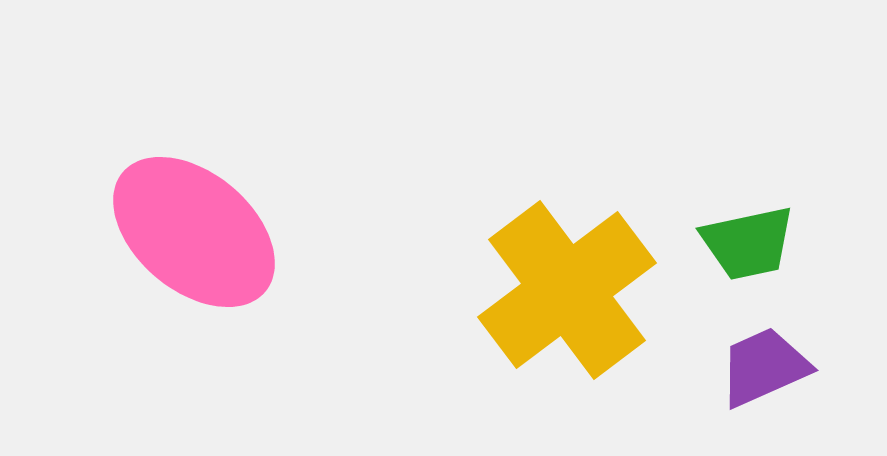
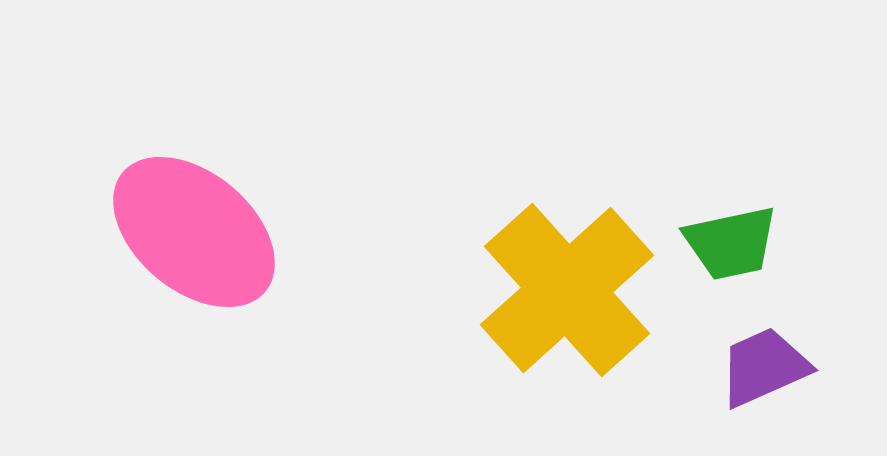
green trapezoid: moved 17 px left
yellow cross: rotated 5 degrees counterclockwise
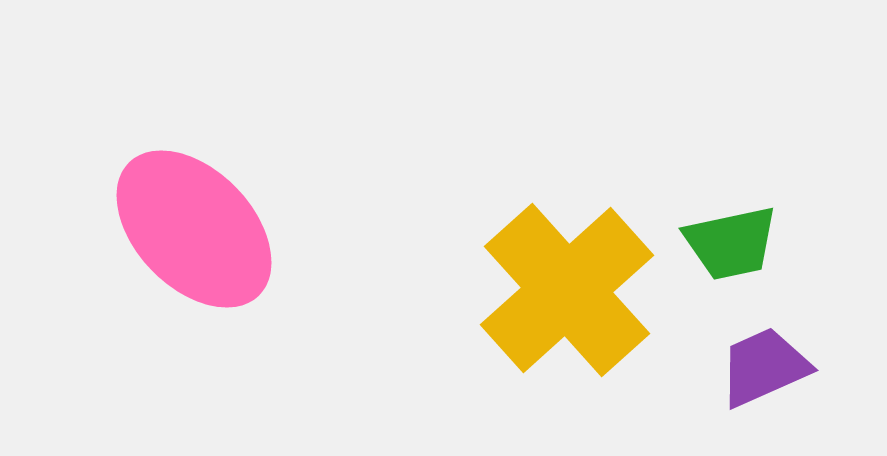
pink ellipse: moved 3 px up; rotated 6 degrees clockwise
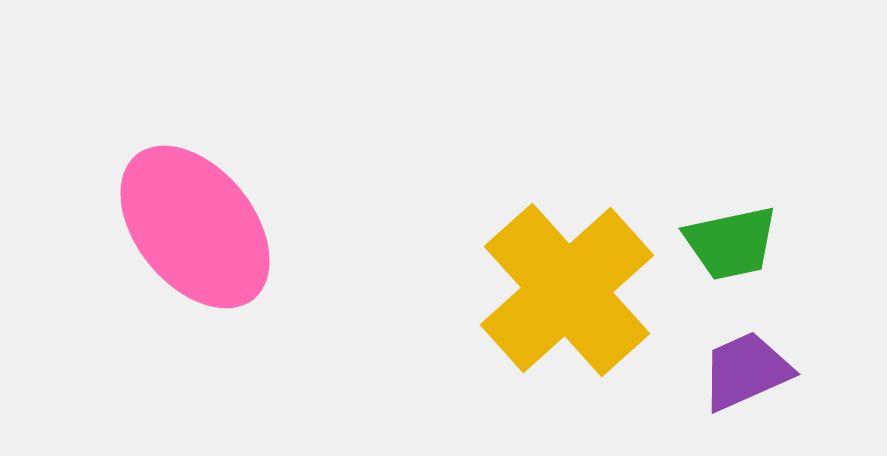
pink ellipse: moved 1 px right, 2 px up; rotated 5 degrees clockwise
purple trapezoid: moved 18 px left, 4 px down
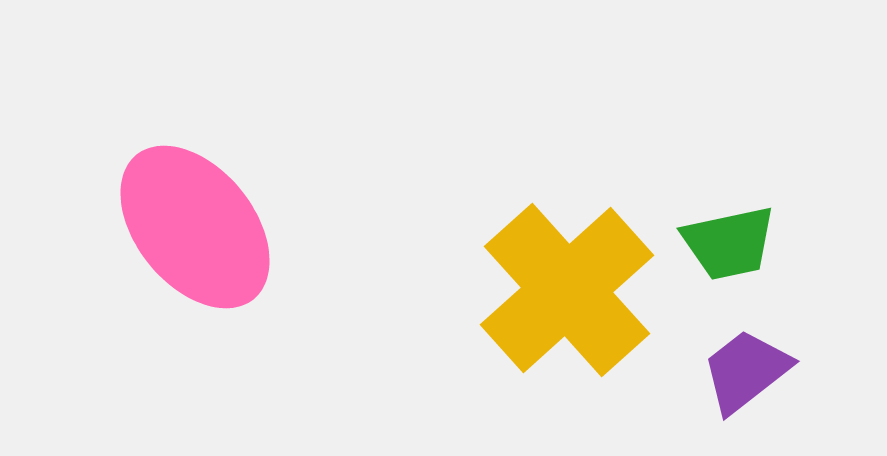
green trapezoid: moved 2 px left
purple trapezoid: rotated 14 degrees counterclockwise
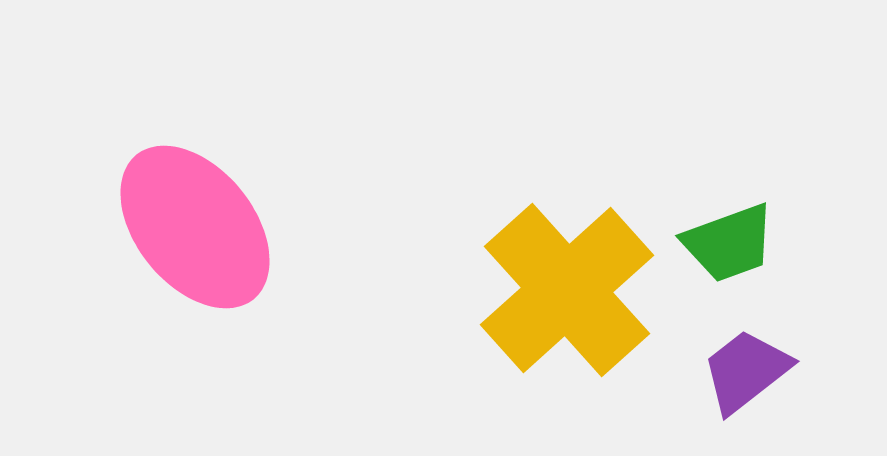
green trapezoid: rotated 8 degrees counterclockwise
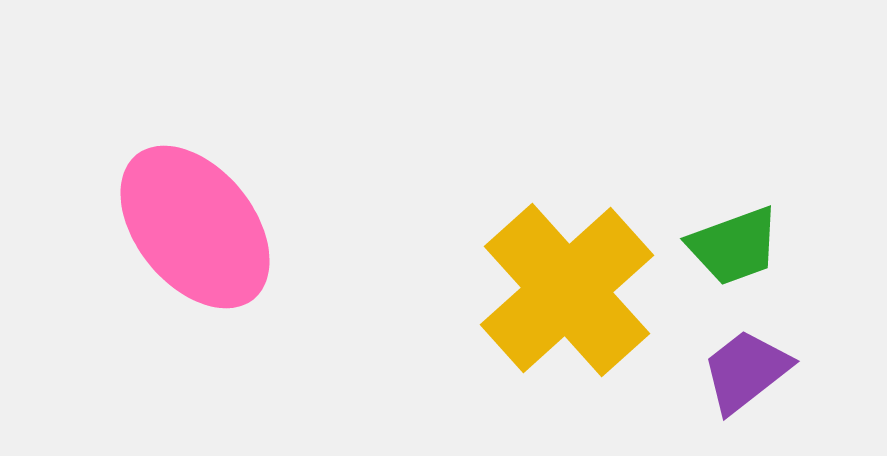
green trapezoid: moved 5 px right, 3 px down
